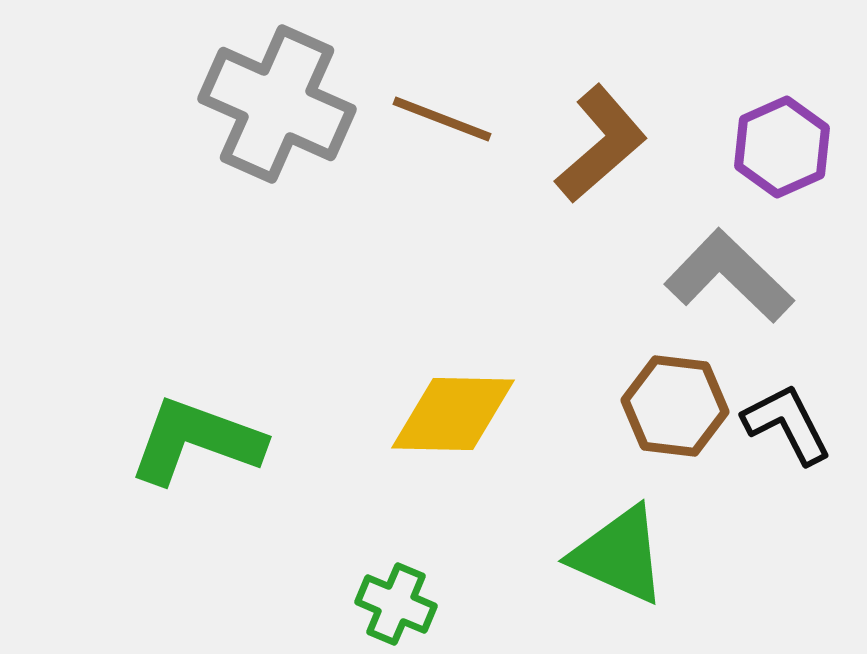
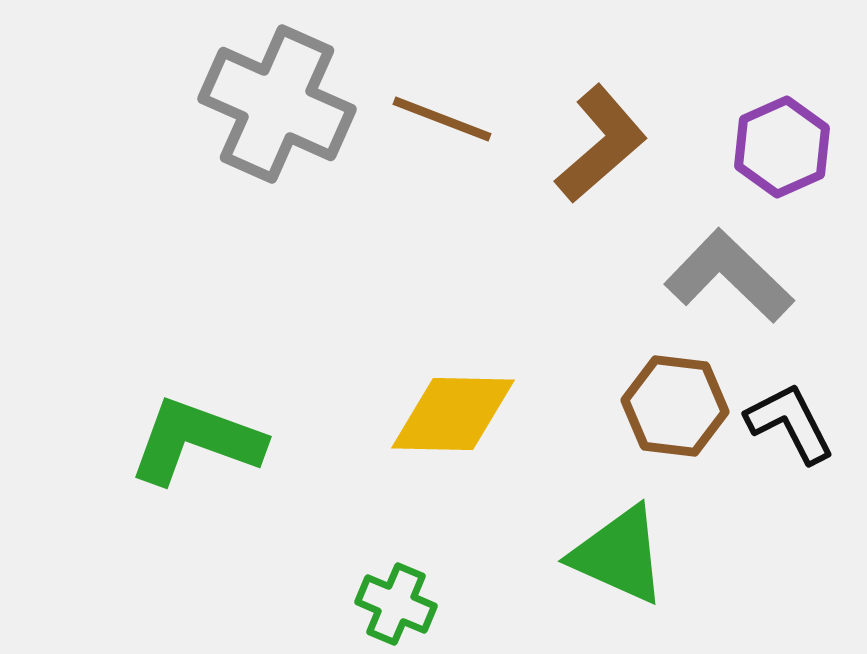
black L-shape: moved 3 px right, 1 px up
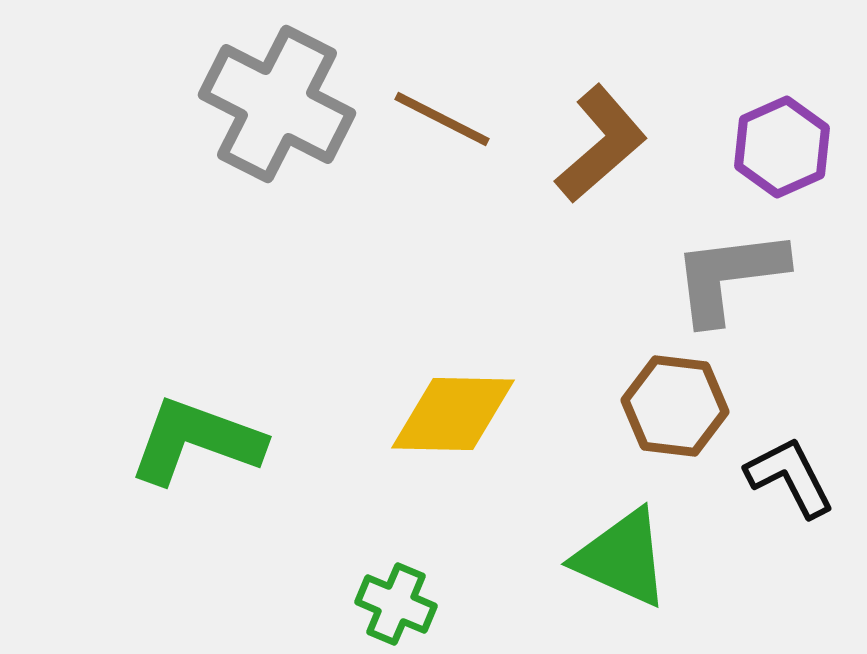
gray cross: rotated 3 degrees clockwise
brown line: rotated 6 degrees clockwise
gray L-shape: rotated 51 degrees counterclockwise
black L-shape: moved 54 px down
green triangle: moved 3 px right, 3 px down
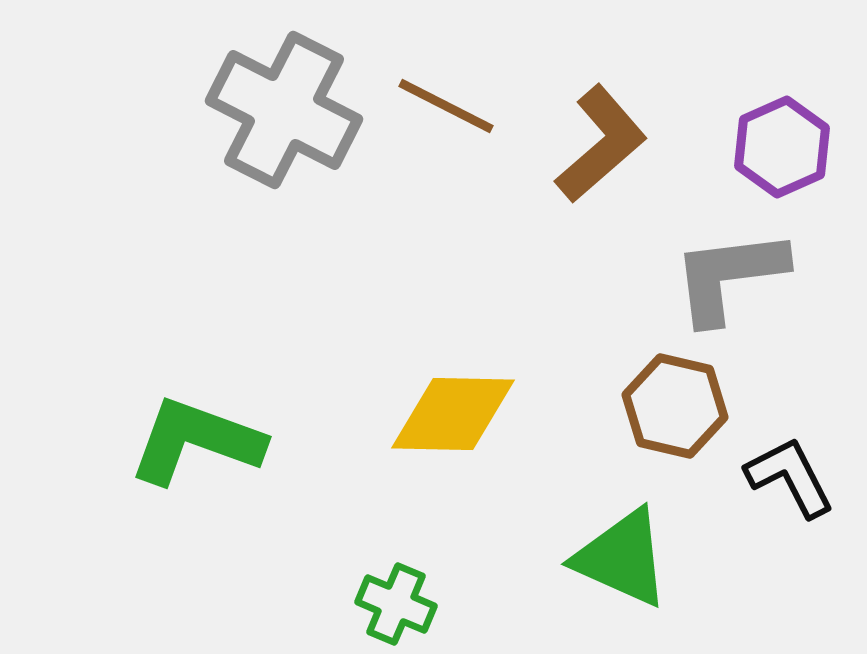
gray cross: moved 7 px right, 6 px down
brown line: moved 4 px right, 13 px up
brown hexagon: rotated 6 degrees clockwise
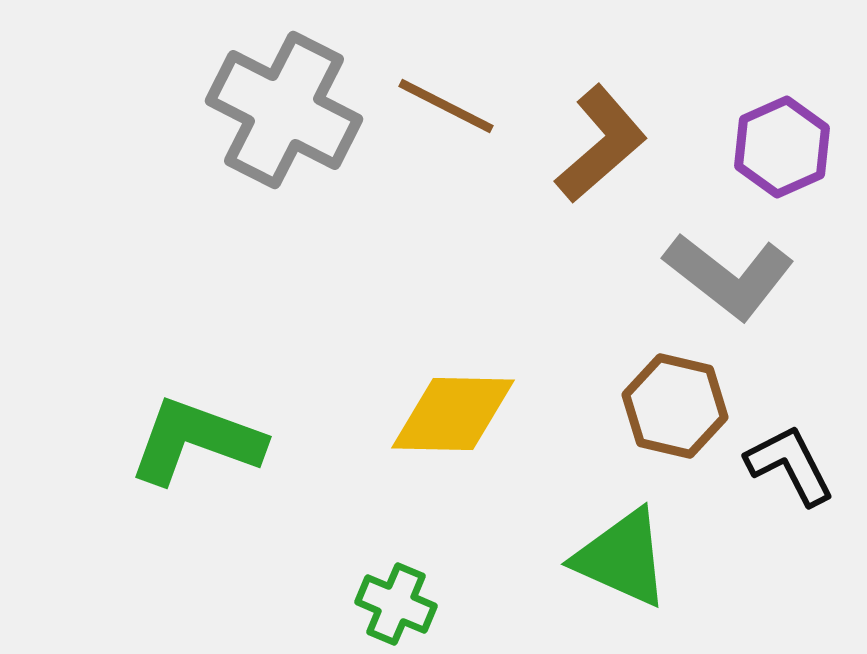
gray L-shape: rotated 135 degrees counterclockwise
black L-shape: moved 12 px up
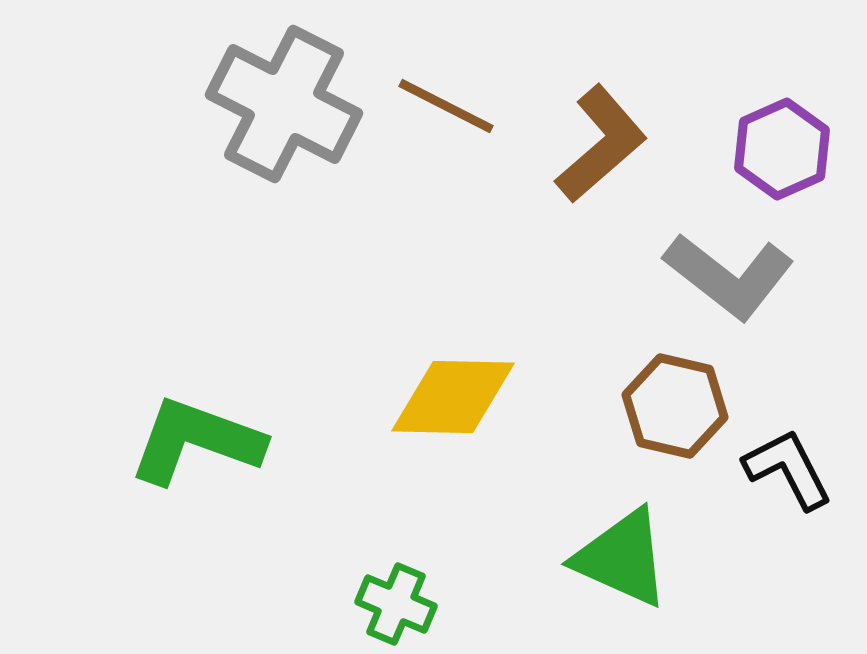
gray cross: moved 6 px up
purple hexagon: moved 2 px down
yellow diamond: moved 17 px up
black L-shape: moved 2 px left, 4 px down
